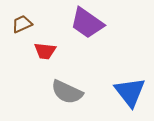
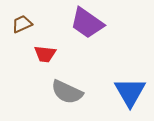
red trapezoid: moved 3 px down
blue triangle: rotated 8 degrees clockwise
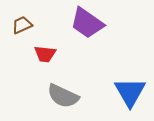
brown trapezoid: moved 1 px down
gray semicircle: moved 4 px left, 4 px down
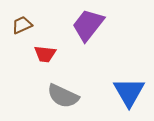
purple trapezoid: moved 1 px right, 2 px down; rotated 93 degrees clockwise
blue triangle: moved 1 px left
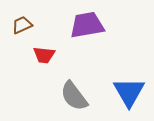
purple trapezoid: moved 1 px left; rotated 42 degrees clockwise
red trapezoid: moved 1 px left, 1 px down
gray semicircle: moved 11 px right; rotated 28 degrees clockwise
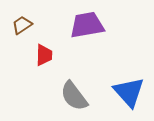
brown trapezoid: rotated 10 degrees counterclockwise
red trapezoid: rotated 95 degrees counterclockwise
blue triangle: rotated 12 degrees counterclockwise
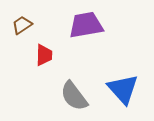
purple trapezoid: moved 1 px left
blue triangle: moved 6 px left, 3 px up
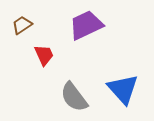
purple trapezoid: rotated 15 degrees counterclockwise
red trapezoid: rotated 25 degrees counterclockwise
gray semicircle: moved 1 px down
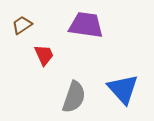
purple trapezoid: rotated 33 degrees clockwise
gray semicircle: rotated 124 degrees counterclockwise
